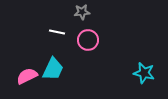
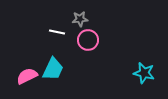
gray star: moved 2 px left, 7 px down
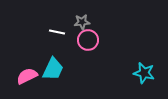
gray star: moved 2 px right, 3 px down
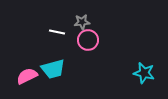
cyan trapezoid: rotated 50 degrees clockwise
